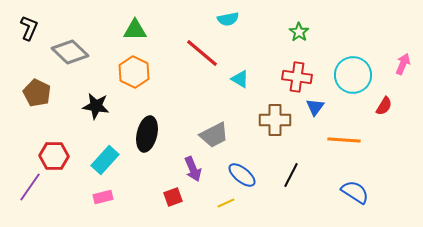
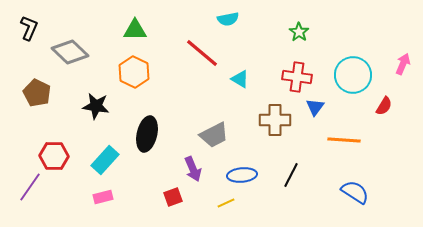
blue ellipse: rotated 44 degrees counterclockwise
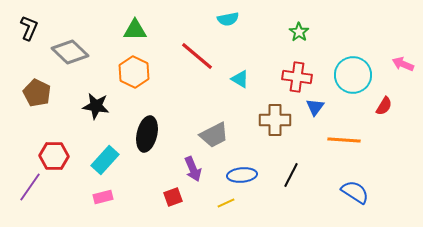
red line: moved 5 px left, 3 px down
pink arrow: rotated 90 degrees counterclockwise
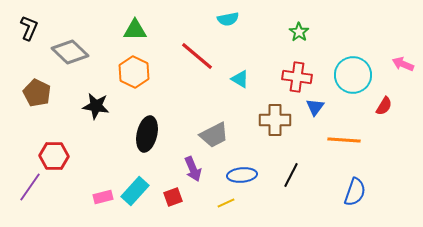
cyan rectangle: moved 30 px right, 31 px down
blue semicircle: rotated 76 degrees clockwise
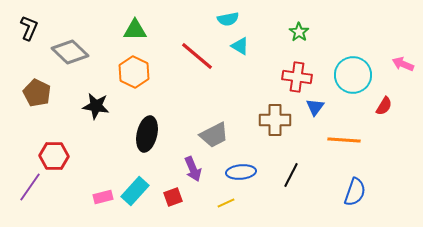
cyan triangle: moved 33 px up
blue ellipse: moved 1 px left, 3 px up
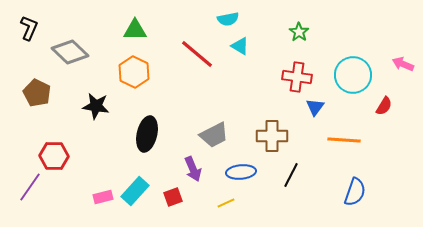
red line: moved 2 px up
brown cross: moved 3 px left, 16 px down
